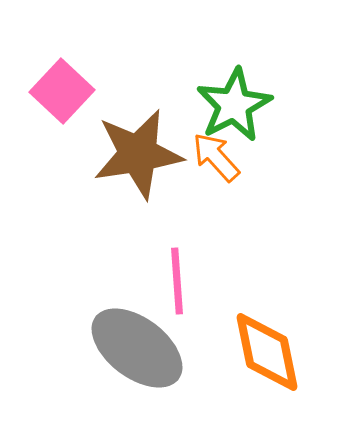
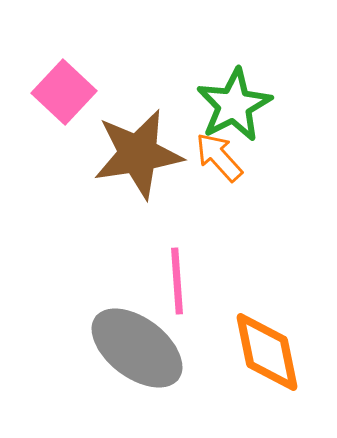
pink square: moved 2 px right, 1 px down
orange arrow: moved 3 px right
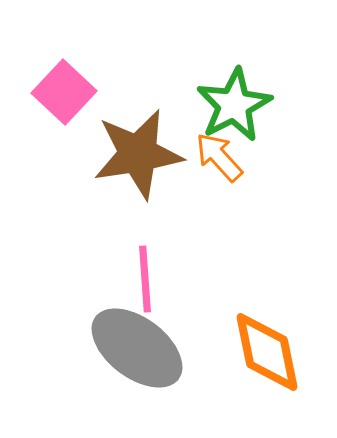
pink line: moved 32 px left, 2 px up
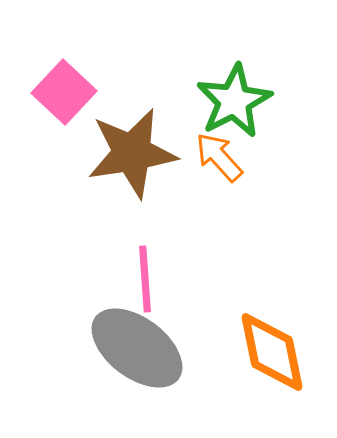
green star: moved 4 px up
brown star: moved 6 px left, 1 px up
orange diamond: moved 5 px right
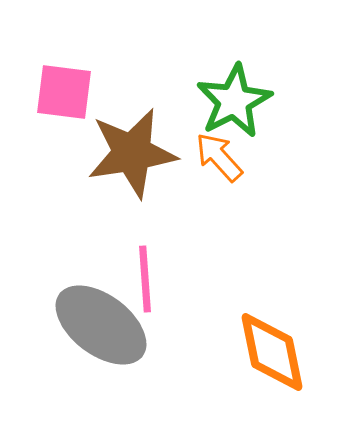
pink square: rotated 36 degrees counterclockwise
gray ellipse: moved 36 px left, 23 px up
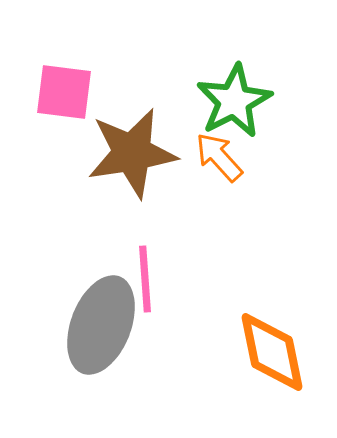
gray ellipse: rotated 74 degrees clockwise
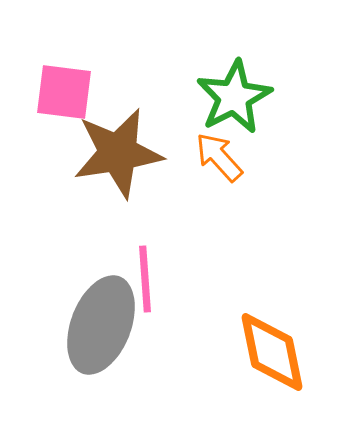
green star: moved 4 px up
brown star: moved 14 px left
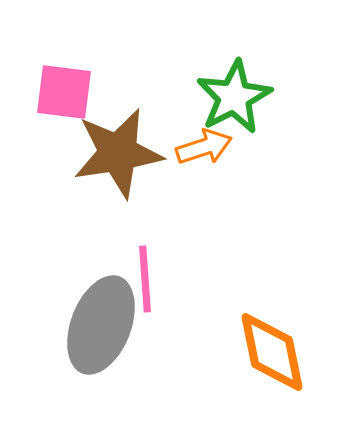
orange arrow: moved 15 px left, 10 px up; rotated 114 degrees clockwise
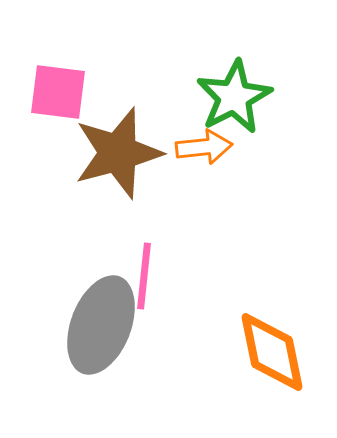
pink square: moved 6 px left
orange arrow: rotated 12 degrees clockwise
brown star: rotated 6 degrees counterclockwise
pink line: moved 1 px left, 3 px up; rotated 10 degrees clockwise
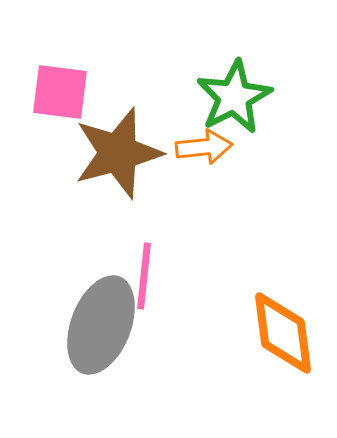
pink square: moved 2 px right
orange diamond: moved 11 px right, 19 px up; rotated 4 degrees clockwise
